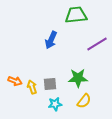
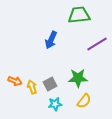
green trapezoid: moved 3 px right
gray square: rotated 24 degrees counterclockwise
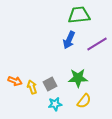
blue arrow: moved 18 px right
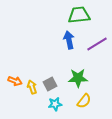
blue arrow: rotated 144 degrees clockwise
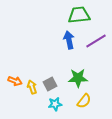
purple line: moved 1 px left, 3 px up
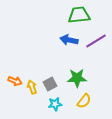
blue arrow: rotated 66 degrees counterclockwise
green star: moved 1 px left
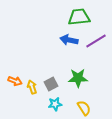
green trapezoid: moved 2 px down
green star: moved 1 px right
gray square: moved 1 px right
yellow semicircle: moved 7 px down; rotated 70 degrees counterclockwise
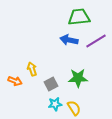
yellow arrow: moved 18 px up
yellow semicircle: moved 10 px left
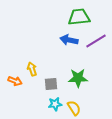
gray square: rotated 24 degrees clockwise
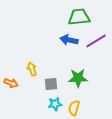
orange arrow: moved 4 px left, 2 px down
yellow semicircle: rotated 133 degrees counterclockwise
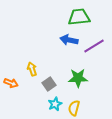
purple line: moved 2 px left, 5 px down
gray square: moved 2 px left; rotated 32 degrees counterclockwise
cyan star: rotated 16 degrees counterclockwise
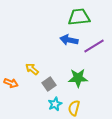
yellow arrow: rotated 32 degrees counterclockwise
